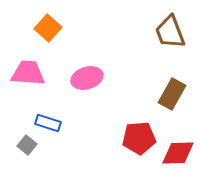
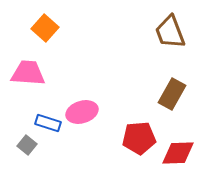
orange square: moved 3 px left
pink ellipse: moved 5 px left, 34 px down
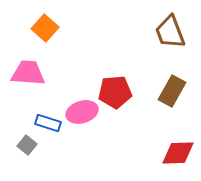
brown rectangle: moved 3 px up
red pentagon: moved 24 px left, 46 px up
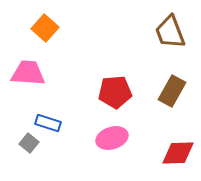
pink ellipse: moved 30 px right, 26 px down
gray square: moved 2 px right, 2 px up
